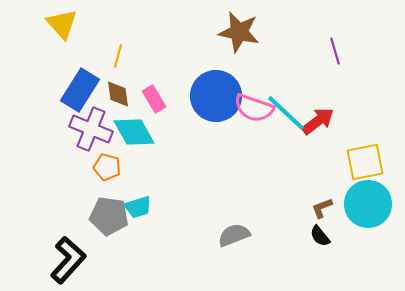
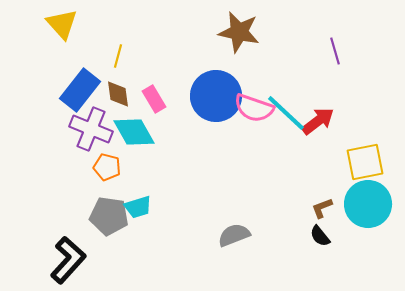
blue rectangle: rotated 6 degrees clockwise
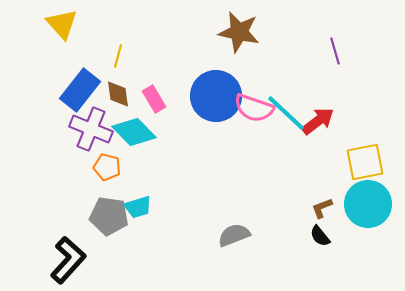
cyan diamond: rotated 15 degrees counterclockwise
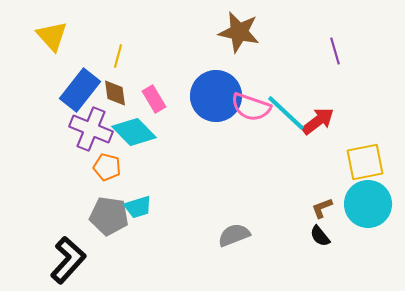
yellow triangle: moved 10 px left, 12 px down
brown diamond: moved 3 px left, 1 px up
pink semicircle: moved 3 px left, 1 px up
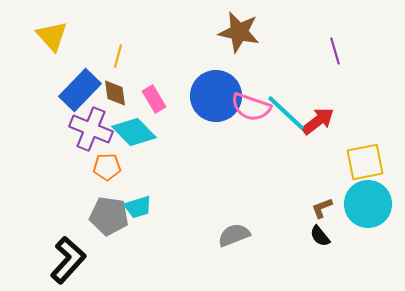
blue rectangle: rotated 6 degrees clockwise
orange pentagon: rotated 16 degrees counterclockwise
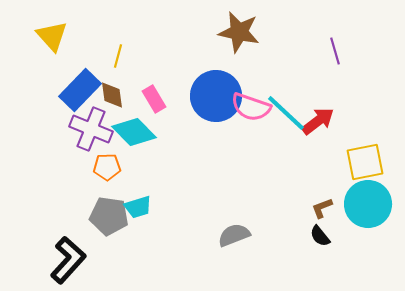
brown diamond: moved 3 px left, 2 px down
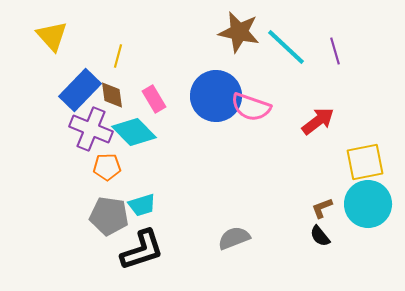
cyan line: moved 66 px up
cyan trapezoid: moved 4 px right, 2 px up
gray semicircle: moved 3 px down
black L-shape: moved 74 px right, 10 px up; rotated 30 degrees clockwise
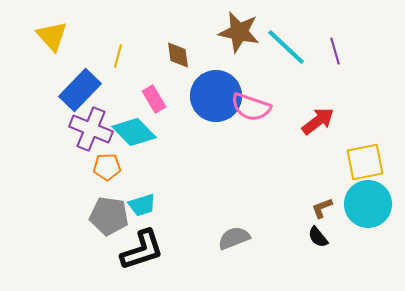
brown diamond: moved 66 px right, 40 px up
black semicircle: moved 2 px left, 1 px down
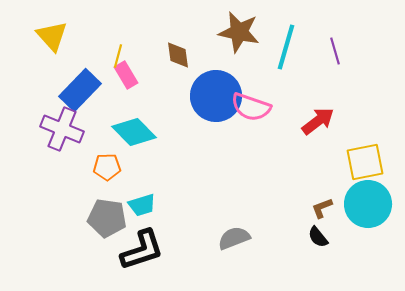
cyan line: rotated 63 degrees clockwise
pink rectangle: moved 28 px left, 24 px up
purple cross: moved 29 px left
gray pentagon: moved 2 px left, 2 px down
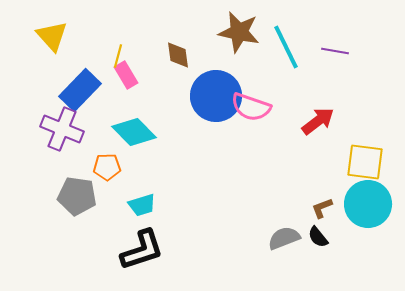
cyan line: rotated 42 degrees counterclockwise
purple line: rotated 64 degrees counterclockwise
yellow square: rotated 18 degrees clockwise
gray pentagon: moved 30 px left, 22 px up
gray semicircle: moved 50 px right
